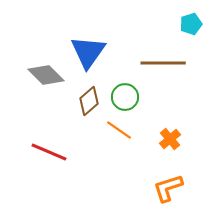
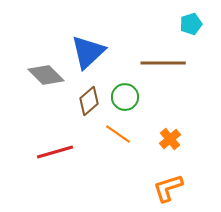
blue triangle: rotated 12 degrees clockwise
orange line: moved 1 px left, 4 px down
red line: moved 6 px right; rotated 39 degrees counterclockwise
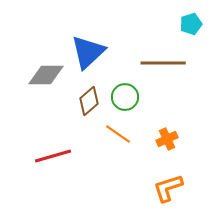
gray diamond: rotated 45 degrees counterclockwise
orange cross: moved 3 px left; rotated 15 degrees clockwise
red line: moved 2 px left, 4 px down
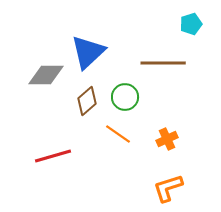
brown diamond: moved 2 px left
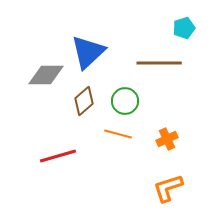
cyan pentagon: moved 7 px left, 4 px down
brown line: moved 4 px left
green circle: moved 4 px down
brown diamond: moved 3 px left
orange line: rotated 20 degrees counterclockwise
red line: moved 5 px right
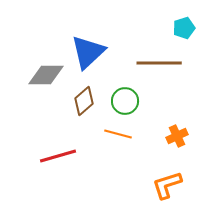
orange cross: moved 10 px right, 3 px up
orange L-shape: moved 1 px left, 3 px up
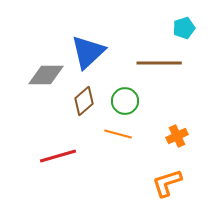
orange L-shape: moved 2 px up
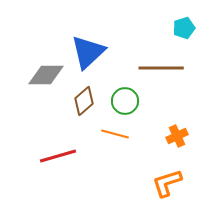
brown line: moved 2 px right, 5 px down
orange line: moved 3 px left
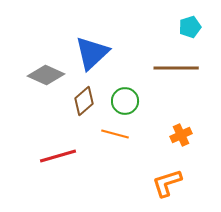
cyan pentagon: moved 6 px right, 1 px up
blue triangle: moved 4 px right, 1 px down
brown line: moved 15 px right
gray diamond: rotated 24 degrees clockwise
orange cross: moved 4 px right, 1 px up
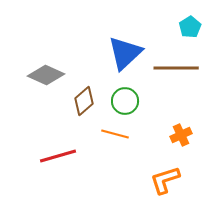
cyan pentagon: rotated 15 degrees counterclockwise
blue triangle: moved 33 px right
orange L-shape: moved 2 px left, 3 px up
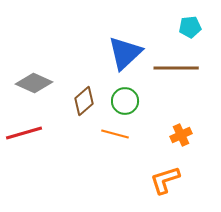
cyan pentagon: rotated 25 degrees clockwise
gray diamond: moved 12 px left, 8 px down
red line: moved 34 px left, 23 px up
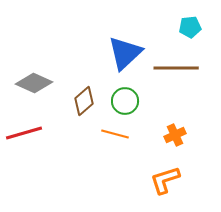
orange cross: moved 6 px left
